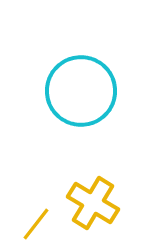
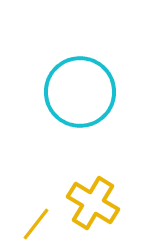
cyan circle: moved 1 px left, 1 px down
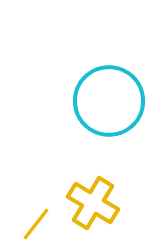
cyan circle: moved 29 px right, 9 px down
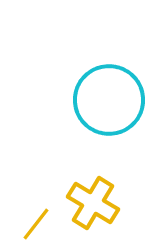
cyan circle: moved 1 px up
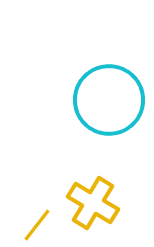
yellow line: moved 1 px right, 1 px down
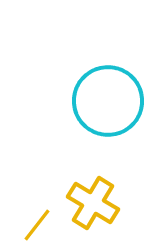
cyan circle: moved 1 px left, 1 px down
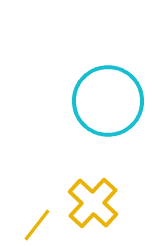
yellow cross: rotated 12 degrees clockwise
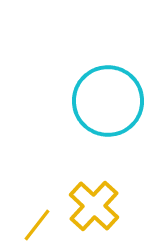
yellow cross: moved 1 px right, 3 px down
